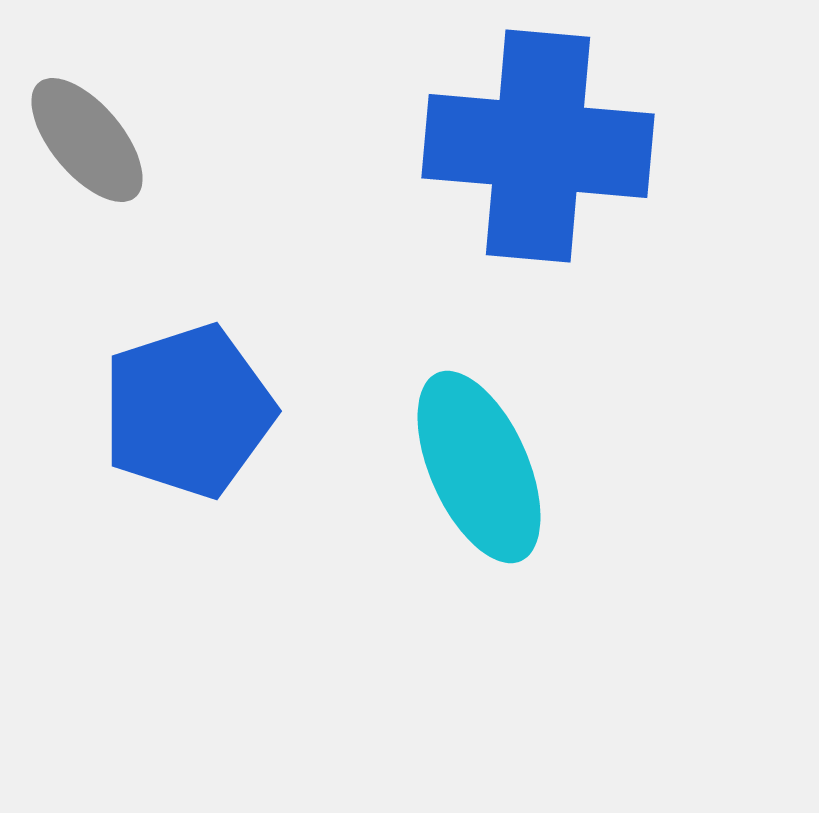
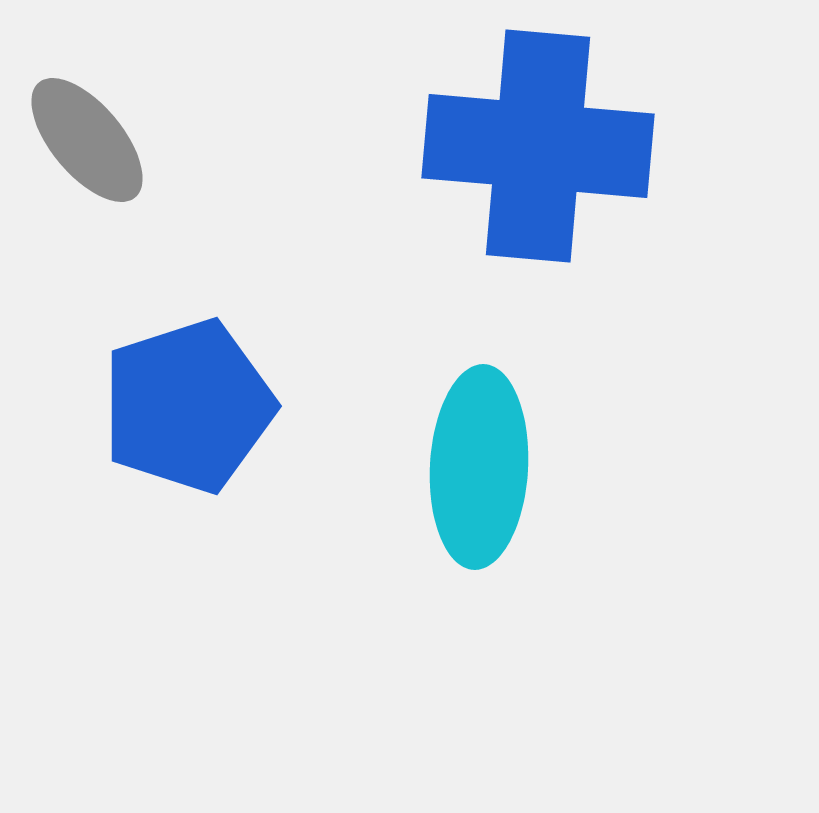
blue pentagon: moved 5 px up
cyan ellipse: rotated 27 degrees clockwise
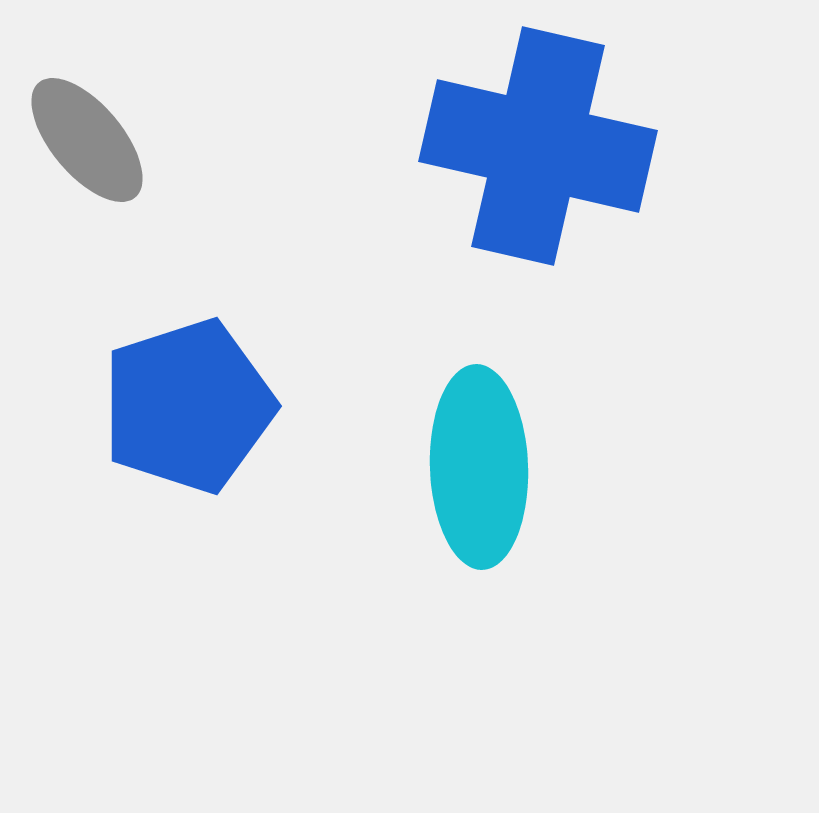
blue cross: rotated 8 degrees clockwise
cyan ellipse: rotated 5 degrees counterclockwise
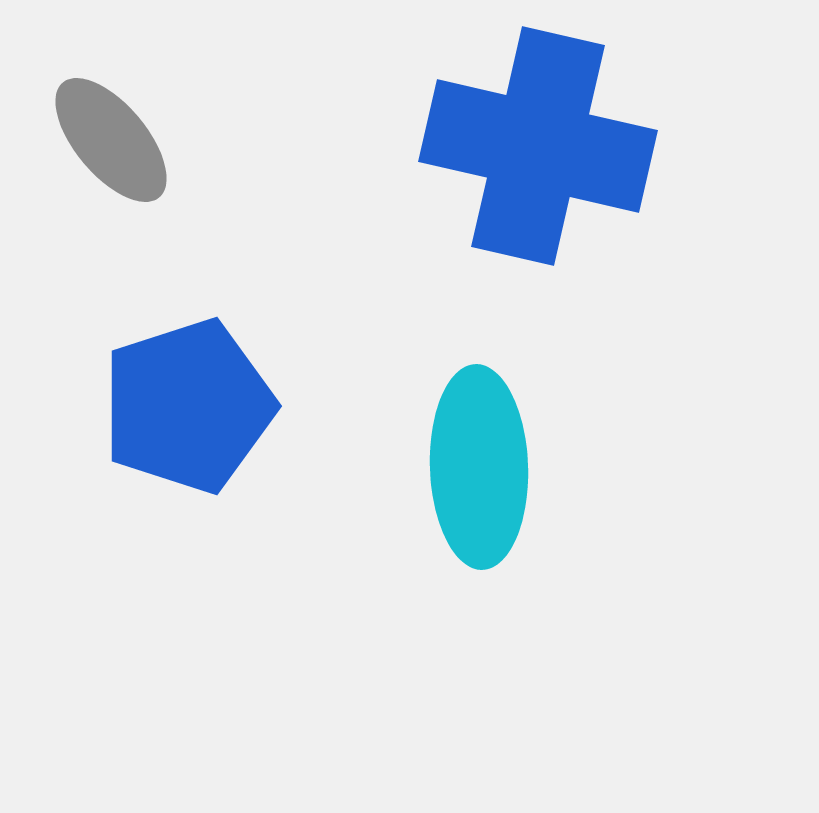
gray ellipse: moved 24 px right
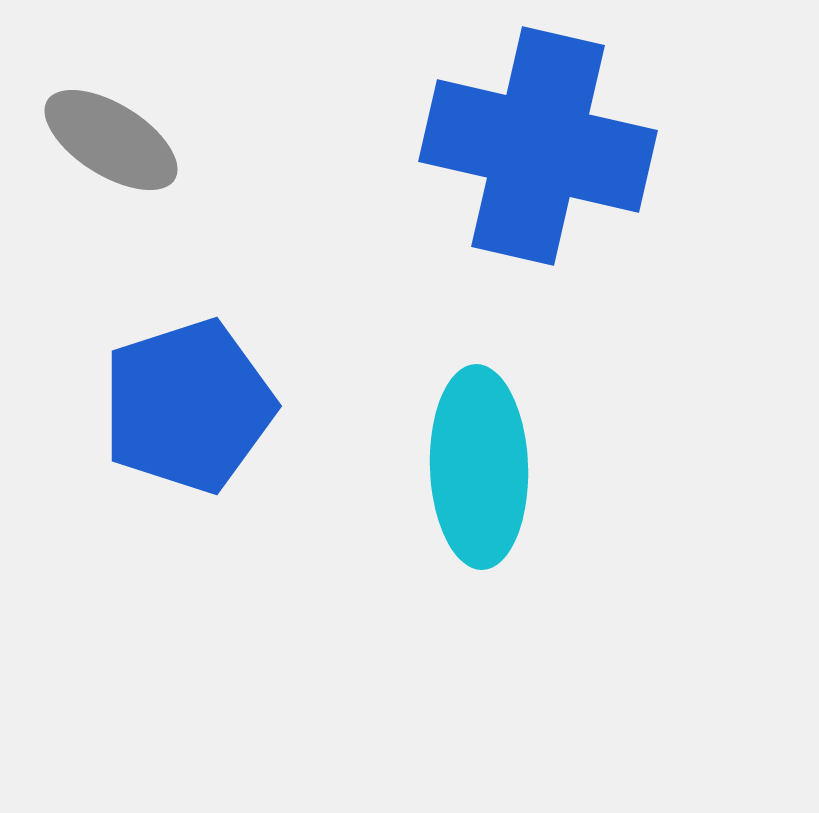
gray ellipse: rotated 18 degrees counterclockwise
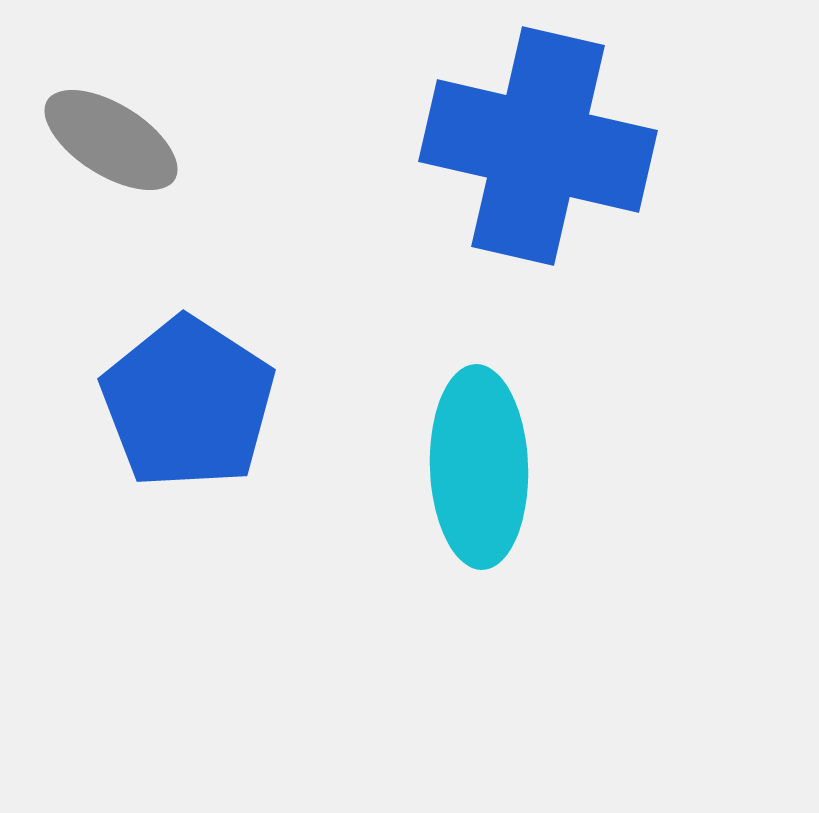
blue pentagon: moved 3 px up; rotated 21 degrees counterclockwise
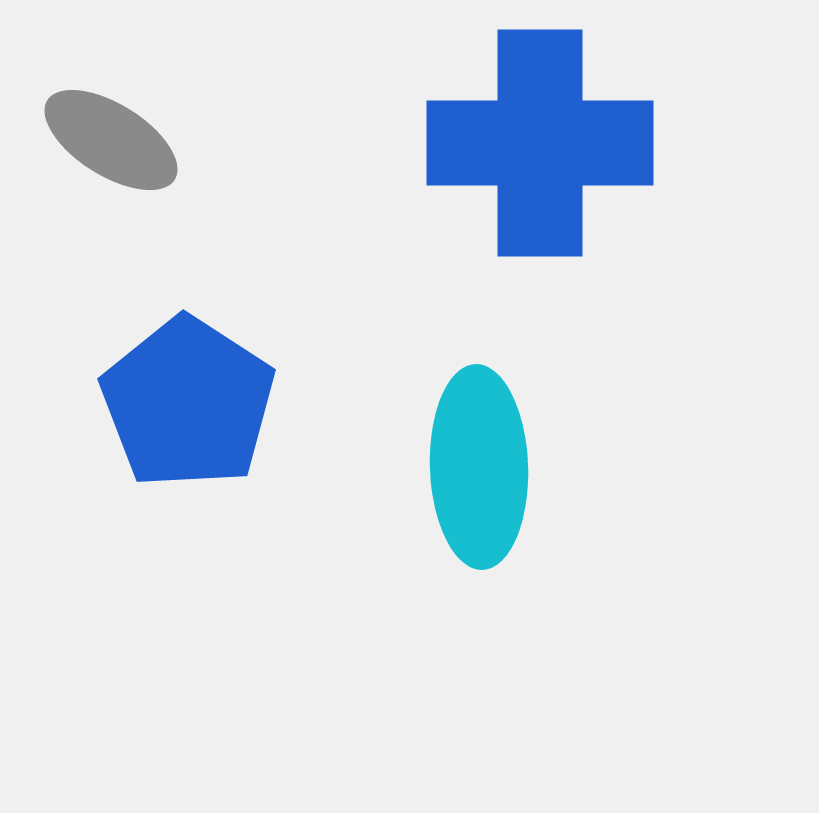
blue cross: moved 2 px right, 3 px up; rotated 13 degrees counterclockwise
